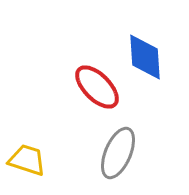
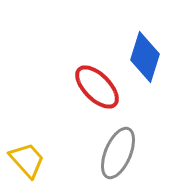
blue diamond: rotated 21 degrees clockwise
yellow trapezoid: rotated 30 degrees clockwise
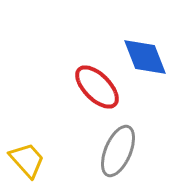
blue diamond: rotated 39 degrees counterclockwise
gray ellipse: moved 2 px up
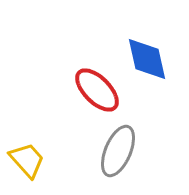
blue diamond: moved 2 px right, 2 px down; rotated 9 degrees clockwise
red ellipse: moved 3 px down
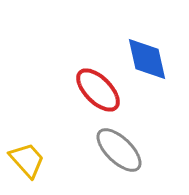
red ellipse: moved 1 px right
gray ellipse: moved 1 px right, 1 px up; rotated 69 degrees counterclockwise
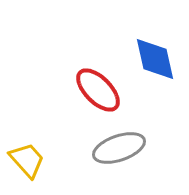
blue diamond: moved 8 px right
gray ellipse: moved 2 px up; rotated 63 degrees counterclockwise
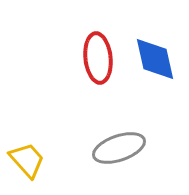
red ellipse: moved 32 px up; rotated 39 degrees clockwise
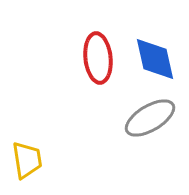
gray ellipse: moved 31 px right, 30 px up; rotated 12 degrees counterclockwise
yellow trapezoid: rotated 33 degrees clockwise
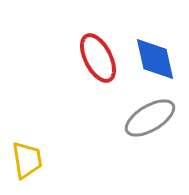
red ellipse: rotated 21 degrees counterclockwise
